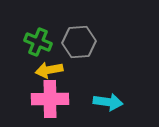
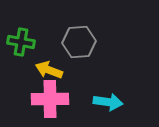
green cross: moved 17 px left; rotated 12 degrees counterclockwise
yellow arrow: rotated 32 degrees clockwise
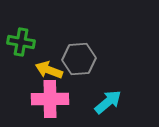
gray hexagon: moved 17 px down
cyan arrow: rotated 48 degrees counterclockwise
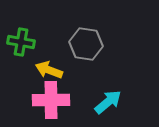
gray hexagon: moved 7 px right, 15 px up; rotated 12 degrees clockwise
pink cross: moved 1 px right, 1 px down
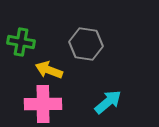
pink cross: moved 8 px left, 4 px down
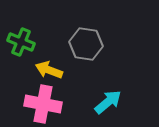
green cross: rotated 12 degrees clockwise
pink cross: rotated 12 degrees clockwise
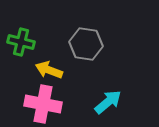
green cross: rotated 8 degrees counterclockwise
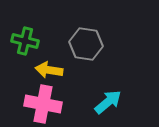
green cross: moved 4 px right, 1 px up
yellow arrow: rotated 12 degrees counterclockwise
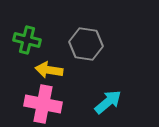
green cross: moved 2 px right, 1 px up
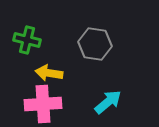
gray hexagon: moved 9 px right
yellow arrow: moved 3 px down
pink cross: rotated 15 degrees counterclockwise
